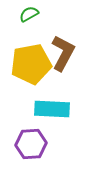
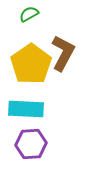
yellow pentagon: rotated 24 degrees counterclockwise
cyan rectangle: moved 26 px left
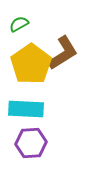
green semicircle: moved 10 px left, 10 px down
brown L-shape: rotated 30 degrees clockwise
purple hexagon: moved 1 px up
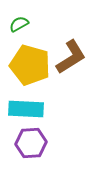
brown L-shape: moved 8 px right, 4 px down
yellow pentagon: moved 1 px left, 1 px down; rotated 21 degrees counterclockwise
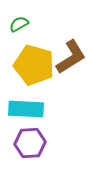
yellow pentagon: moved 4 px right
purple hexagon: moved 1 px left
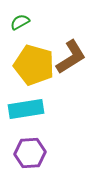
green semicircle: moved 1 px right, 2 px up
cyan rectangle: rotated 12 degrees counterclockwise
purple hexagon: moved 10 px down
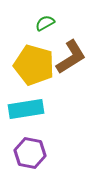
green semicircle: moved 25 px right, 1 px down
purple hexagon: rotated 16 degrees clockwise
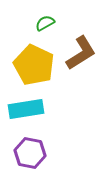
brown L-shape: moved 10 px right, 4 px up
yellow pentagon: rotated 9 degrees clockwise
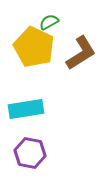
green semicircle: moved 4 px right, 1 px up
yellow pentagon: moved 18 px up
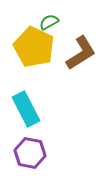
cyan rectangle: rotated 72 degrees clockwise
